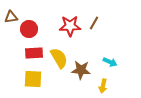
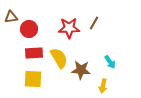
red star: moved 1 px left, 2 px down
cyan arrow: rotated 32 degrees clockwise
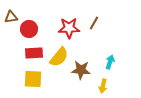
yellow semicircle: moved 1 px up; rotated 70 degrees clockwise
cyan arrow: rotated 128 degrees counterclockwise
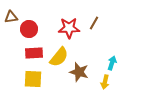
cyan arrow: moved 2 px right, 1 px down
brown star: moved 2 px left, 2 px down; rotated 12 degrees clockwise
yellow arrow: moved 2 px right, 4 px up
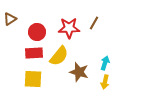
brown triangle: moved 1 px left, 2 px down; rotated 24 degrees counterclockwise
red circle: moved 8 px right, 3 px down
yellow semicircle: moved 1 px up
cyan arrow: moved 7 px left
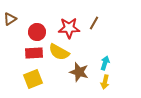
yellow semicircle: moved 4 px up; rotated 80 degrees clockwise
yellow square: rotated 24 degrees counterclockwise
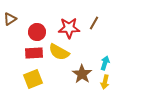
brown star: moved 3 px right, 2 px down; rotated 18 degrees clockwise
